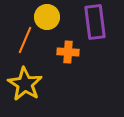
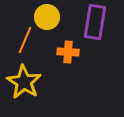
purple rectangle: rotated 16 degrees clockwise
yellow star: moved 1 px left, 2 px up
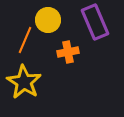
yellow circle: moved 1 px right, 3 px down
purple rectangle: rotated 32 degrees counterclockwise
orange cross: rotated 15 degrees counterclockwise
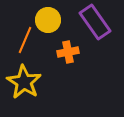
purple rectangle: rotated 12 degrees counterclockwise
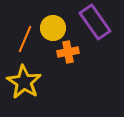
yellow circle: moved 5 px right, 8 px down
orange line: moved 1 px up
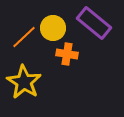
purple rectangle: moved 1 px left, 1 px down; rotated 16 degrees counterclockwise
orange line: moved 1 px left, 2 px up; rotated 24 degrees clockwise
orange cross: moved 1 px left, 2 px down; rotated 20 degrees clockwise
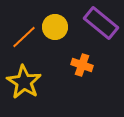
purple rectangle: moved 7 px right
yellow circle: moved 2 px right, 1 px up
orange cross: moved 15 px right, 11 px down; rotated 10 degrees clockwise
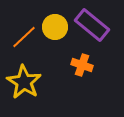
purple rectangle: moved 9 px left, 2 px down
